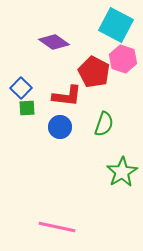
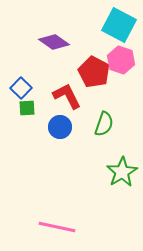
cyan square: moved 3 px right
pink hexagon: moved 2 px left, 1 px down
red L-shape: rotated 124 degrees counterclockwise
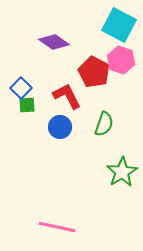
green square: moved 3 px up
